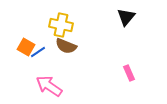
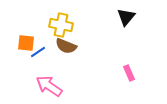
orange square: moved 4 px up; rotated 24 degrees counterclockwise
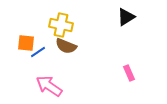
black triangle: rotated 18 degrees clockwise
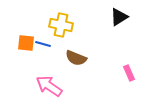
black triangle: moved 7 px left
brown semicircle: moved 10 px right, 12 px down
blue line: moved 5 px right, 8 px up; rotated 49 degrees clockwise
